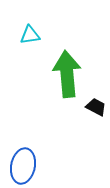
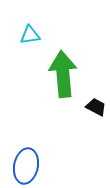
green arrow: moved 4 px left
blue ellipse: moved 3 px right
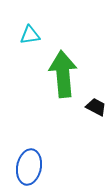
blue ellipse: moved 3 px right, 1 px down
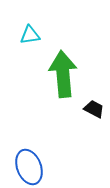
black trapezoid: moved 2 px left, 2 px down
blue ellipse: rotated 32 degrees counterclockwise
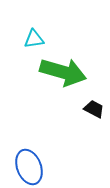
cyan triangle: moved 4 px right, 4 px down
green arrow: moved 2 px up; rotated 111 degrees clockwise
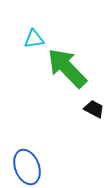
green arrow: moved 4 px right, 4 px up; rotated 150 degrees counterclockwise
blue ellipse: moved 2 px left
